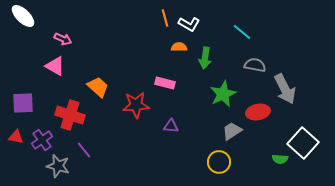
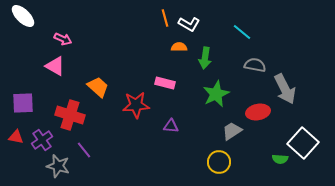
green star: moved 7 px left
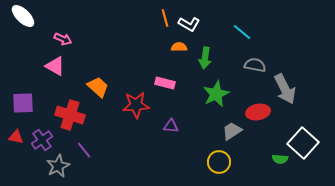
gray star: rotated 30 degrees clockwise
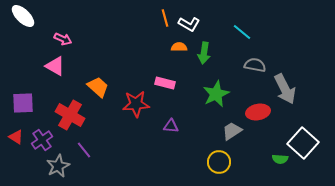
green arrow: moved 1 px left, 5 px up
red star: moved 1 px up
red cross: rotated 12 degrees clockwise
red triangle: rotated 21 degrees clockwise
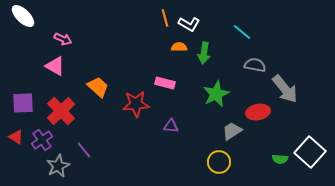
gray arrow: rotated 12 degrees counterclockwise
red cross: moved 9 px left, 4 px up; rotated 16 degrees clockwise
white square: moved 7 px right, 9 px down
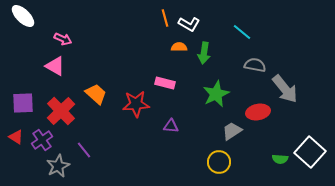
orange trapezoid: moved 2 px left, 7 px down
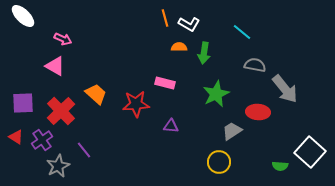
red ellipse: rotated 15 degrees clockwise
green semicircle: moved 7 px down
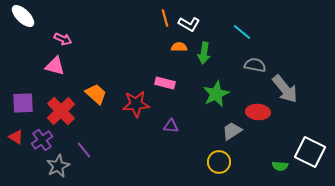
pink triangle: rotated 15 degrees counterclockwise
white square: rotated 16 degrees counterclockwise
